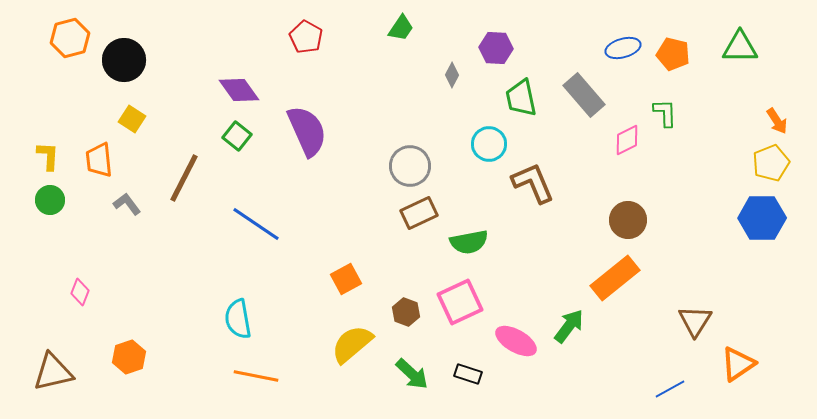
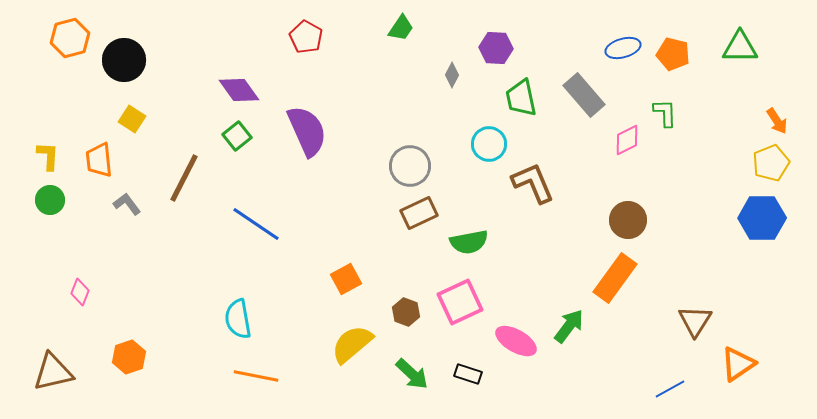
green square at (237, 136): rotated 12 degrees clockwise
orange rectangle at (615, 278): rotated 15 degrees counterclockwise
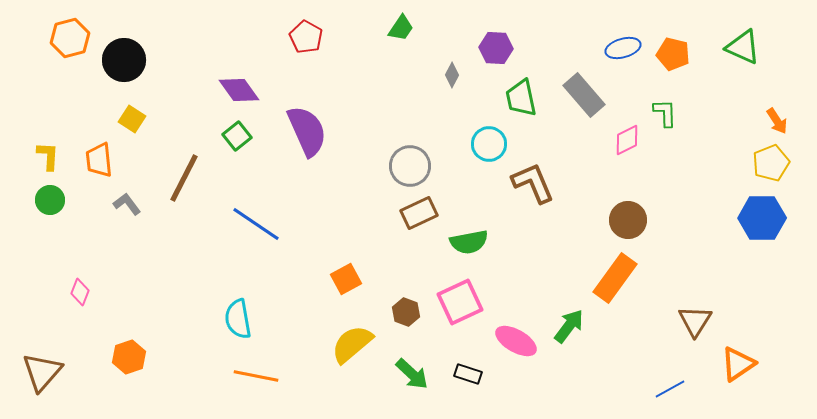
green triangle at (740, 47): moved 3 px right; rotated 24 degrees clockwise
brown triangle at (53, 372): moved 11 px left; rotated 36 degrees counterclockwise
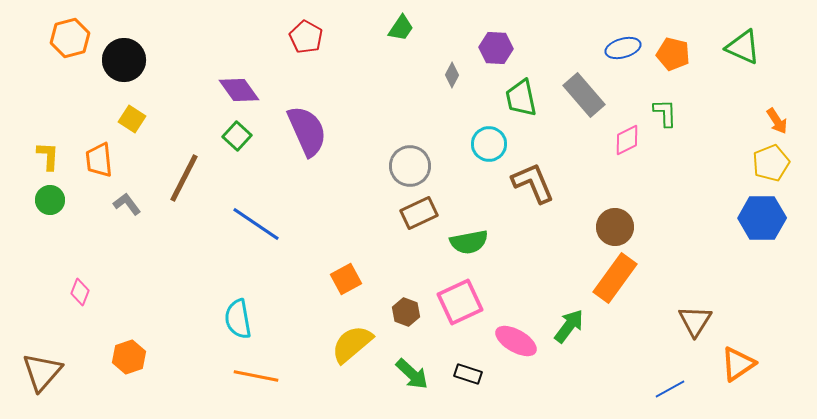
green square at (237, 136): rotated 8 degrees counterclockwise
brown circle at (628, 220): moved 13 px left, 7 px down
